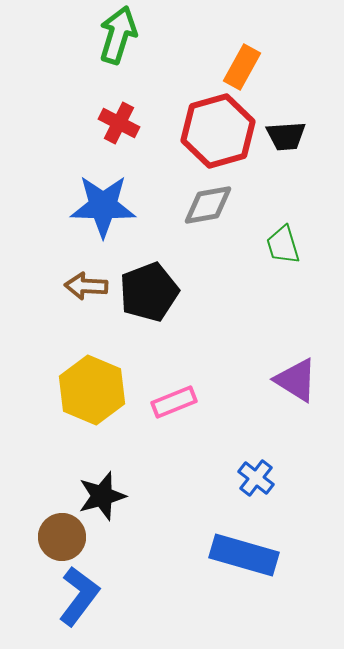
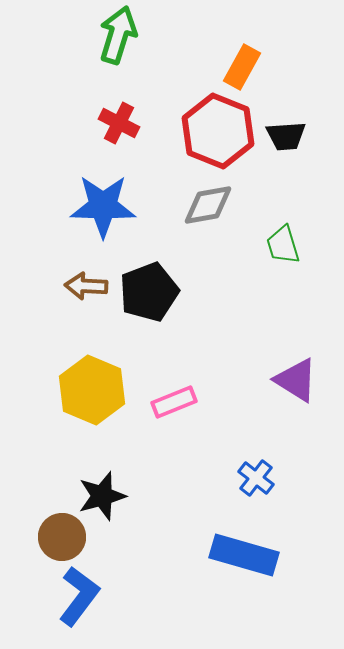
red hexagon: rotated 22 degrees counterclockwise
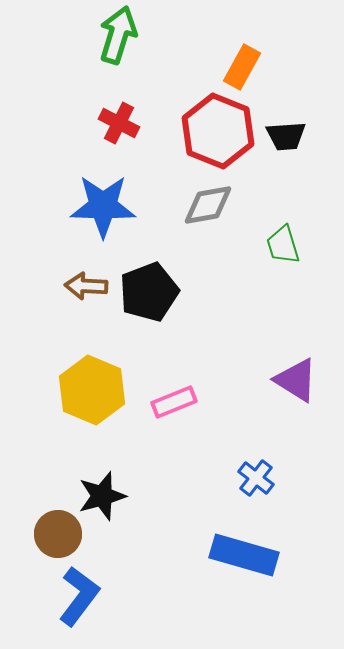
brown circle: moved 4 px left, 3 px up
